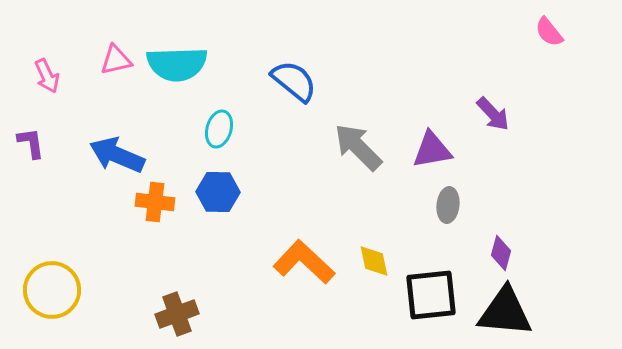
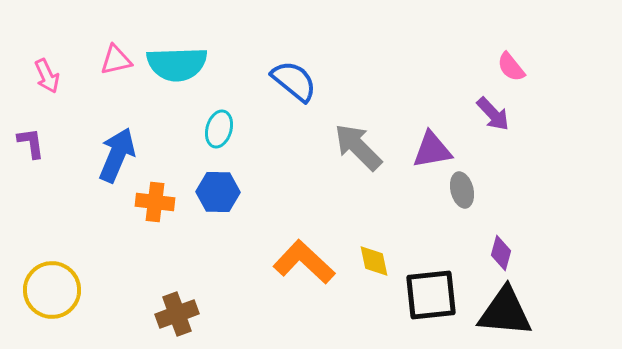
pink semicircle: moved 38 px left, 35 px down
blue arrow: rotated 90 degrees clockwise
gray ellipse: moved 14 px right, 15 px up; rotated 20 degrees counterclockwise
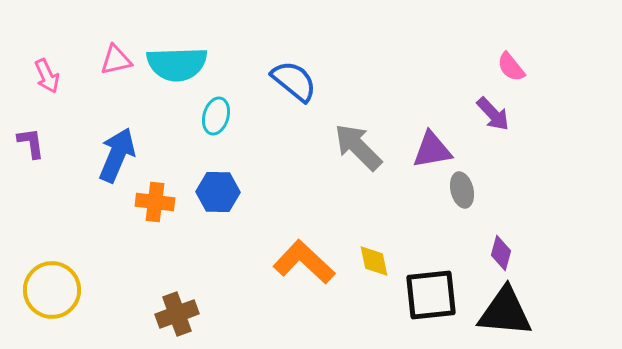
cyan ellipse: moved 3 px left, 13 px up
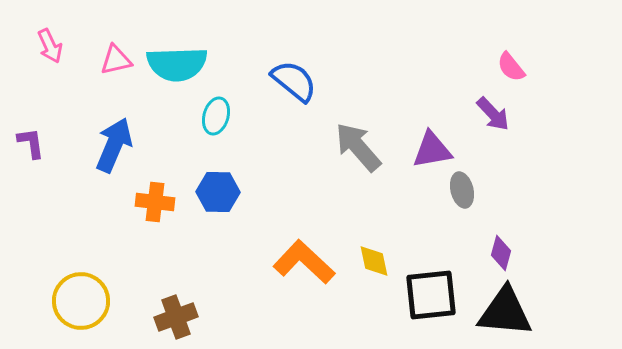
pink arrow: moved 3 px right, 30 px up
gray arrow: rotated 4 degrees clockwise
blue arrow: moved 3 px left, 10 px up
yellow circle: moved 29 px right, 11 px down
brown cross: moved 1 px left, 3 px down
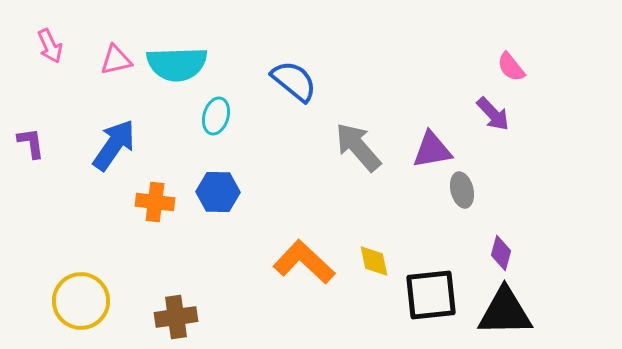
blue arrow: rotated 12 degrees clockwise
black triangle: rotated 6 degrees counterclockwise
brown cross: rotated 12 degrees clockwise
